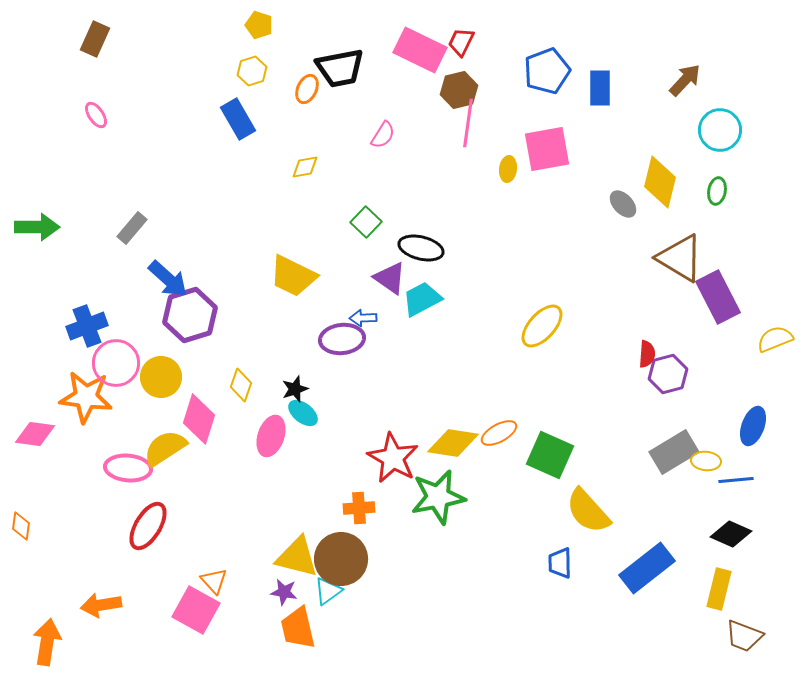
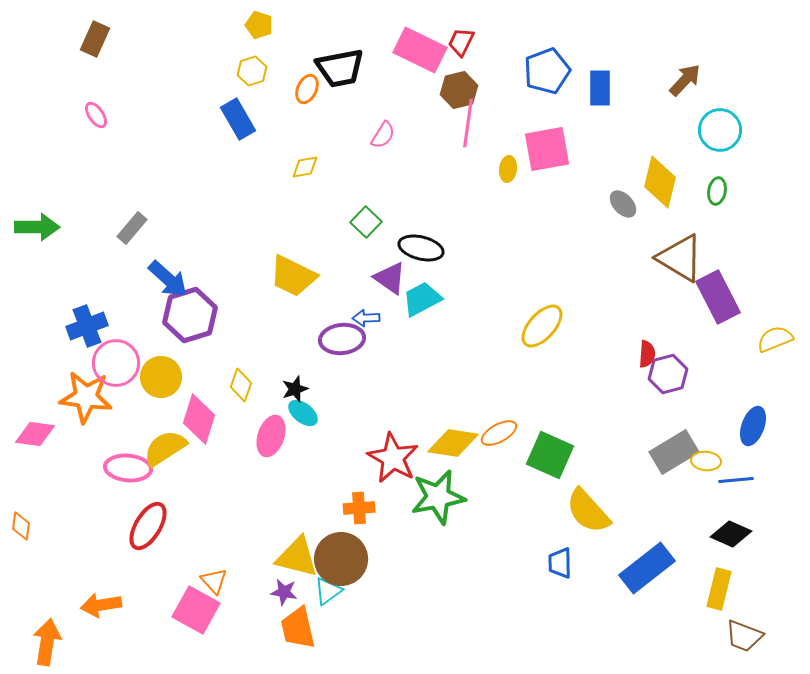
blue arrow at (363, 318): moved 3 px right
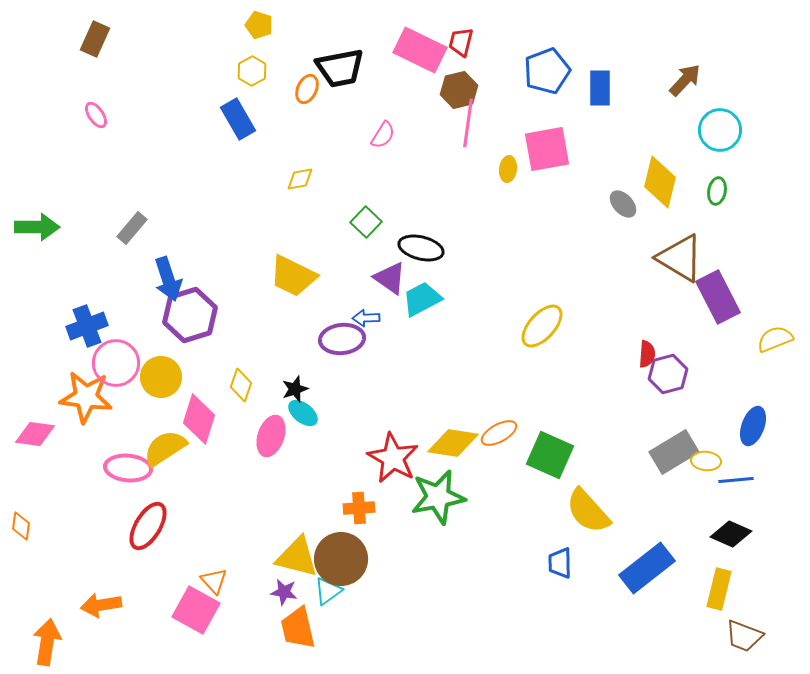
red trapezoid at (461, 42): rotated 12 degrees counterclockwise
yellow hexagon at (252, 71): rotated 12 degrees counterclockwise
yellow diamond at (305, 167): moved 5 px left, 12 px down
blue arrow at (168, 279): rotated 30 degrees clockwise
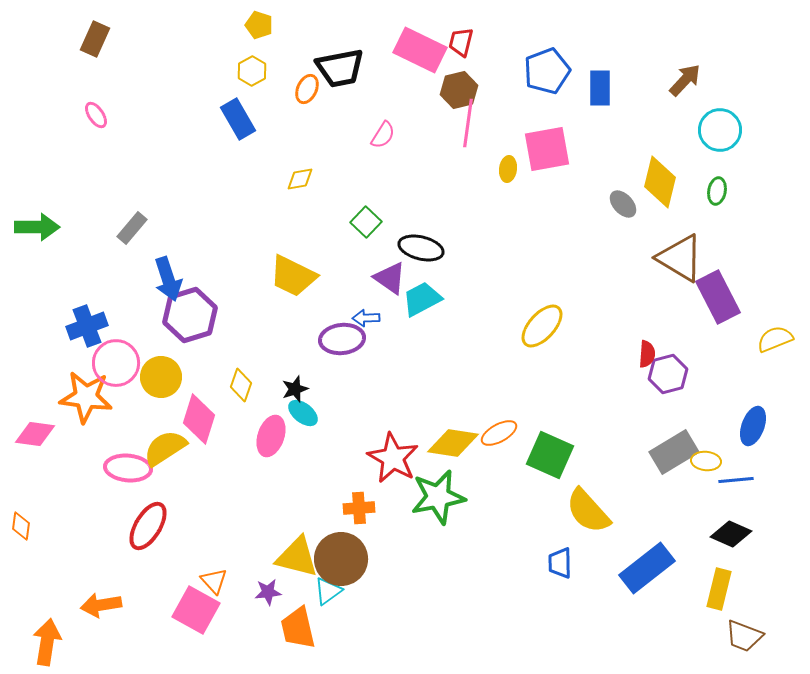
purple star at (284, 592): moved 16 px left; rotated 16 degrees counterclockwise
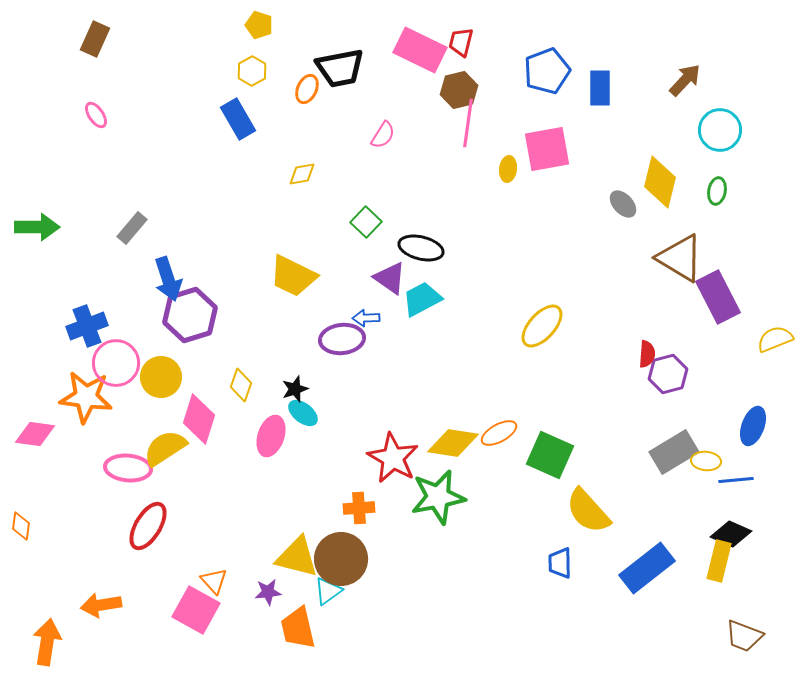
yellow diamond at (300, 179): moved 2 px right, 5 px up
yellow rectangle at (719, 589): moved 28 px up
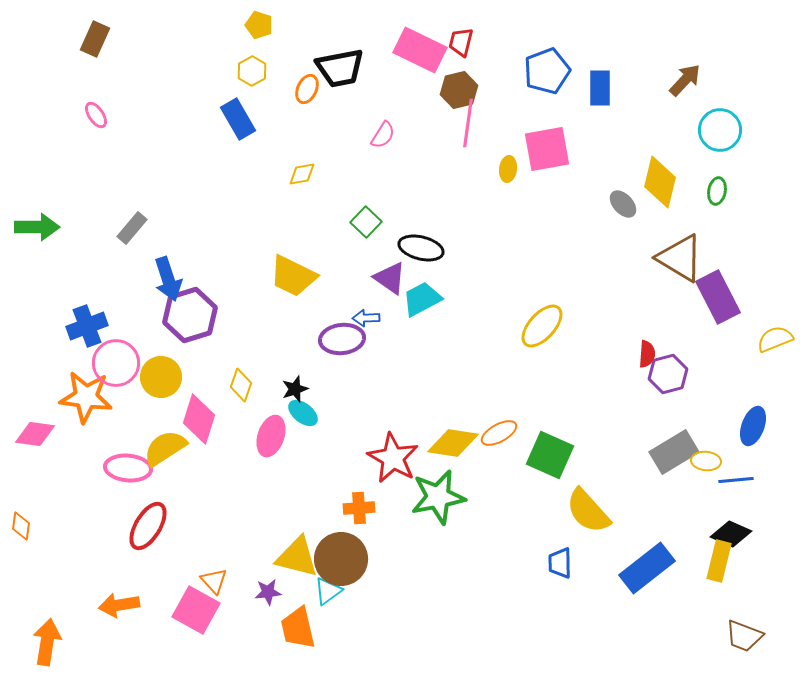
orange arrow at (101, 605): moved 18 px right
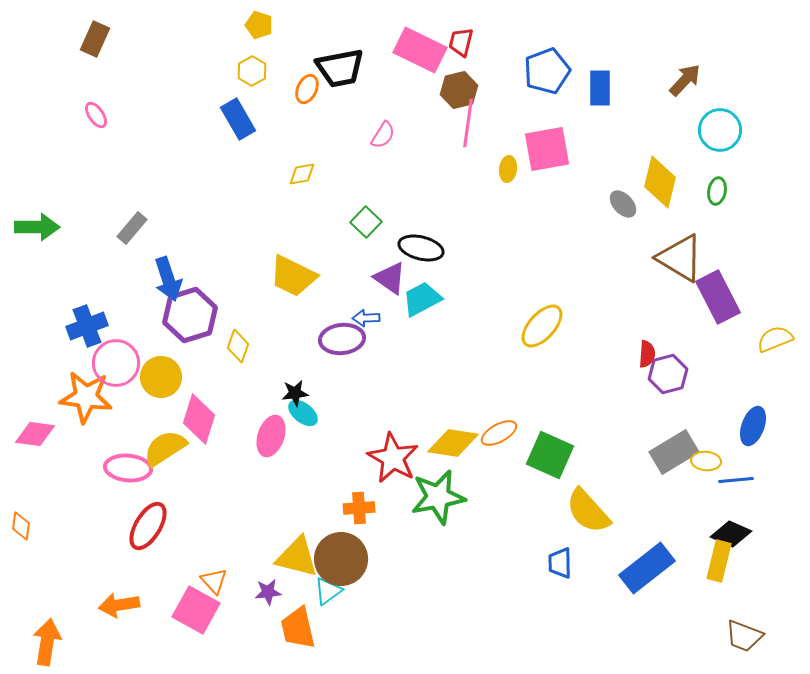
yellow diamond at (241, 385): moved 3 px left, 39 px up
black star at (295, 389): moved 4 px down; rotated 12 degrees clockwise
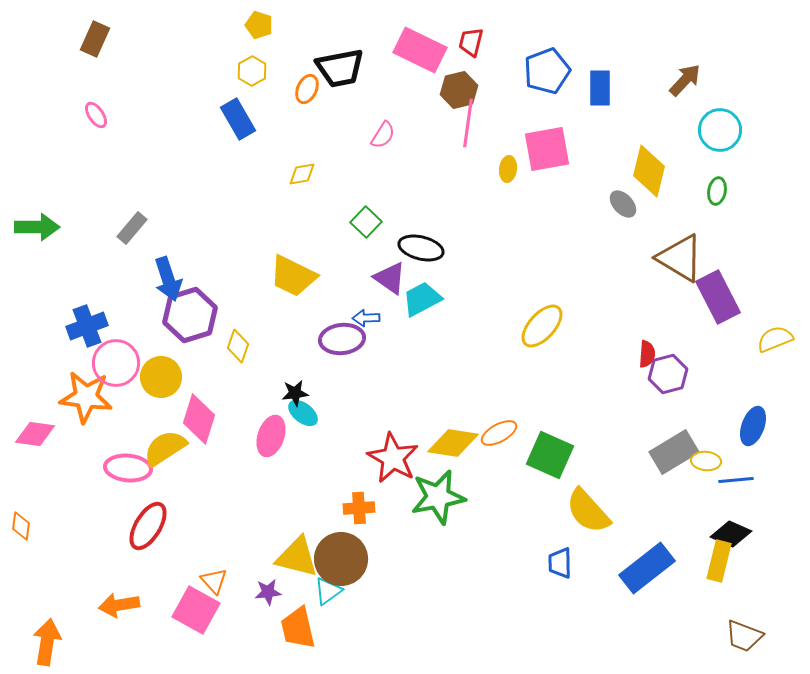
red trapezoid at (461, 42): moved 10 px right
yellow diamond at (660, 182): moved 11 px left, 11 px up
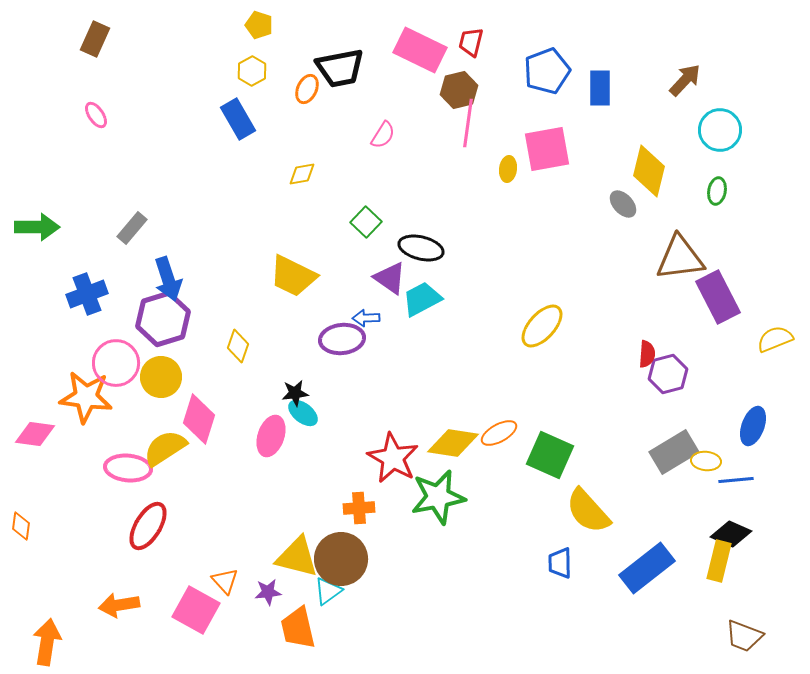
brown triangle at (680, 258): rotated 38 degrees counterclockwise
purple hexagon at (190, 315): moved 27 px left, 4 px down
blue cross at (87, 326): moved 32 px up
orange triangle at (214, 581): moved 11 px right
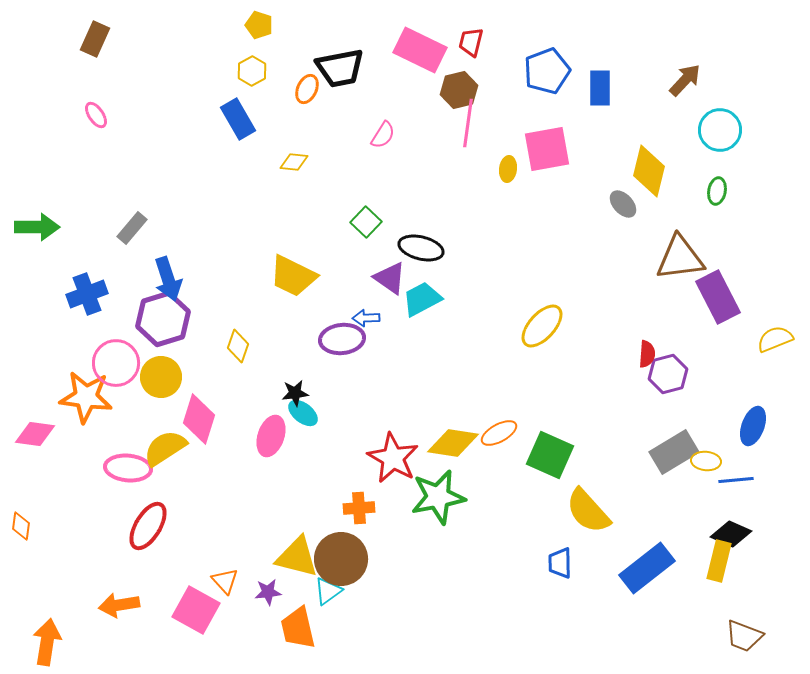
yellow diamond at (302, 174): moved 8 px left, 12 px up; rotated 16 degrees clockwise
